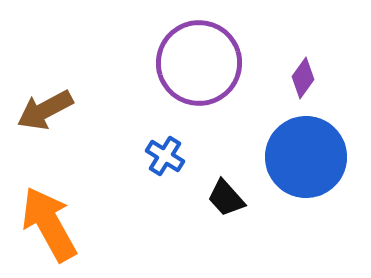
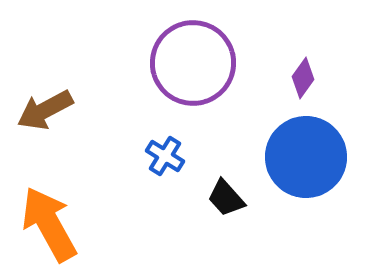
purple circle: moved 6 px left
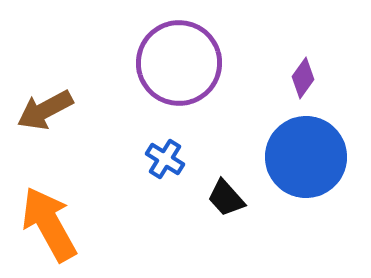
purple circle: moved 14 px left
blue cross: moved 3 px down
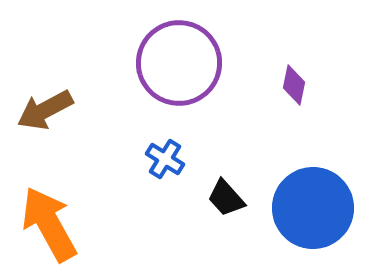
purple diamond: moved 9 px left, 7 px down; rotated 24 degrees counterclockwise
blue circle: moved 7 px right, 51 px down
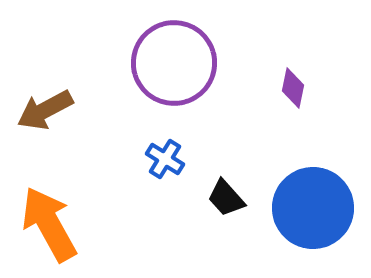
purple circle: moved 5 px left
purple diamond: moved 1 px left, 3 px down
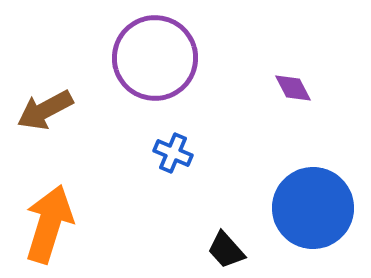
purple circle: moved 19 px left, 5 px up
purple diamond: rotated 39 degrees counterclockwise
blue cross: moved 8 px right, 6 px up; rotated 9 degrees counterclockwise
black trapezoid: moved 52 px down
orange arrow: rotated 46 degrees clockwise
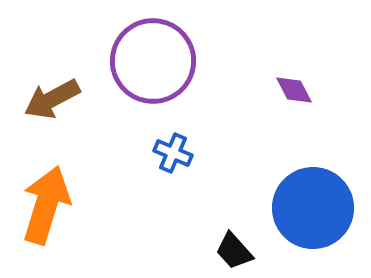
purple circle: moved 2 px left, 3 px down
purple diamond: moved 1 px right, 2 px down
brown arrow: moved 7 px right, 11 px up
orange arrow: moved 3 px left, 19 px up
black trapezoid: moved 8 px right, 1 px down
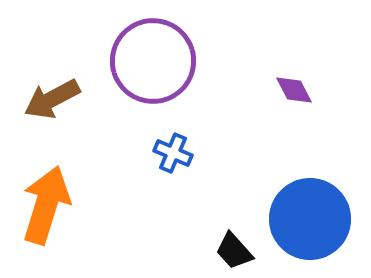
blue circle: moved 3 px left, 11 px down
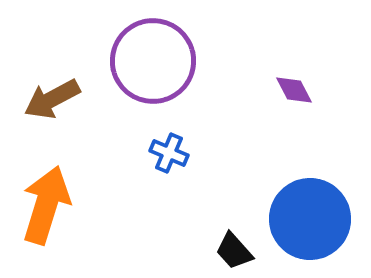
blue cross: moved 4 px left
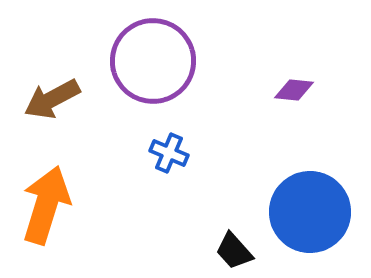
purple diamond: rotated 57 degrees counterclockwise
blue circle: moved 7 px up
